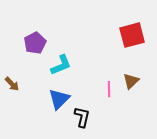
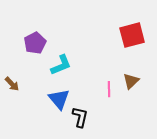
blue triangle: rotated 25 degrees counterclockwise
black L-shape: moved 2 px left
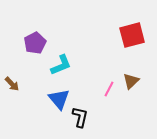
pink line: rotated 28 degrees clockwise
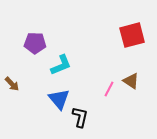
purple pentagon: rotated 30 degrees clockwise
brown triangle: rotated 42 degrees counterclockwise
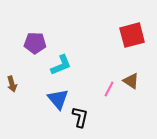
brown arrow: rotated 28 degrees clockwise
blue triangle: moved 1 px left
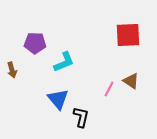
red square: moved 4 px left; rotated 12 degrees clockwise
cyan L-shape: moved 3 px right, 3 px up
brown arrow: moved 14 px up
black L-shape: moved 1 px right
